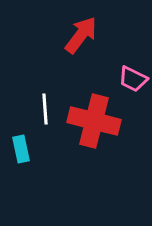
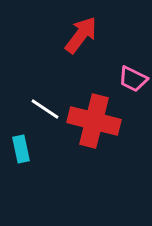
white line: rotated 52 degrees counterclockwise
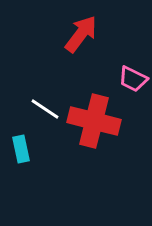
red arrow: moved 1 px up
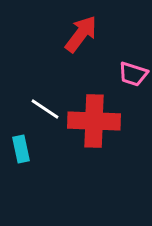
pink trapezoid: moved 5 px up; rotated 8 degrees counterclockwise
red cross: rotated 12 degrees counterclockwise
